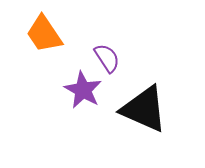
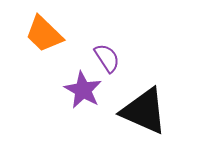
orange trapezoid: rotated 12 degrees counterclockwise
black triangle: moved 2 px down
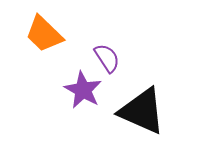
black triangle: moved 2 px left
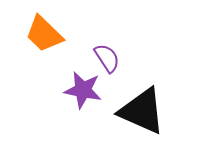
purple star: rotated 18 degrees counterclockwise
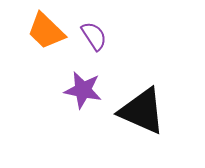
orange trapezoid: moved 2 px right, 3 px up
purple semicircle: moved 13 px left, 22 px up
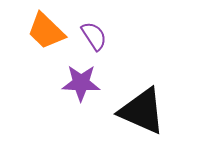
purple star: moved 2 px left, 7 px up; rotated 9 degrees counterclockwise
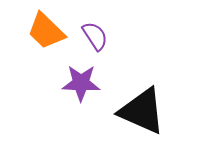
purple semicircle: moved 1 px right
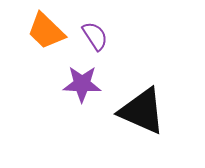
purple star: moved 1 px right, 1 px down
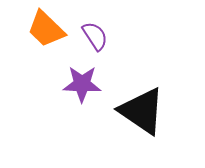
orange trapezoid: moved 2 px up
black triangle: rotated 10 degrees clockwise
